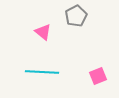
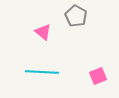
gray pentagon: rotated 15 degrees counterclockwise
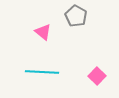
pink square: moved 1 px left; rotated 24 degrees counterclockwise
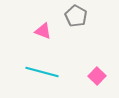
pink triangle: moved 1 px up; rotated 18 degrees counterclockwise
cyan line: rotated 12 degrees clockwise
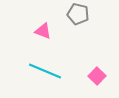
gray pentagon: moved 2 px right, 2 px up; rotated 15 degrees counterclockwise
cyan line: moved 3 px right, 1 px up; rotated 8 degrees clockwise
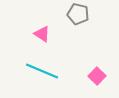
pink triangle: moved 1 px left, 3 px down; rotated 12 degrees clockwise
cyan line: moved 3 px left
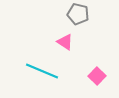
pink triangle: moved 23 px right, 8 px down
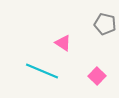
gray pentagon: moved 27 px right, 10 px down
pink triangle: moved 2 px left, 1 px down
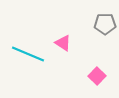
gray pentagon: rotated 15 degrees counterclockwise
cyan line: moved 14 px left, 17 px up
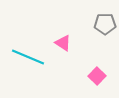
cyan line: moved 3 px down
